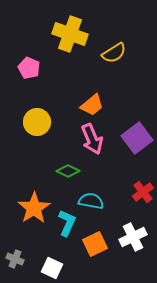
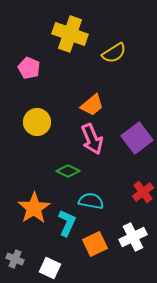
white square: moved 2 px left
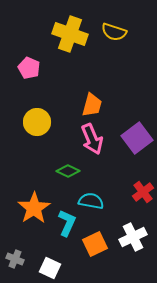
yellow semicircle: moved 21 px up; rotated 50 degrees clockwise
orange trapezoid: rotated 35 degrees counterclockwise
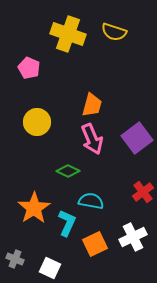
yellow cross: moved 2 px left
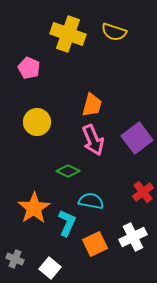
pink arrow: moved 1 px right, 1 px down
white square: rotated 15 degrees clockwise
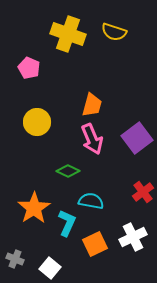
pink arrow: moved 1 px left, 1 px up
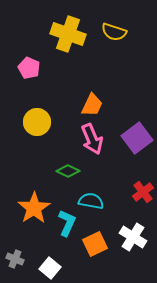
orange trapezoid: rotated 10 degrees clockwise
white cross: rotated 32 degrees counterclockwise
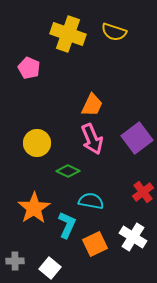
yellow circle: moved 21 px down
cyan L-shape: moved 2 px down
gray cross: moved 2 px down; rotated 24 degrees counterclockwise
